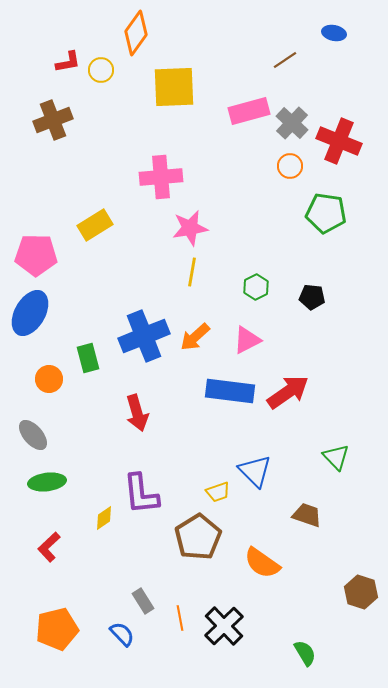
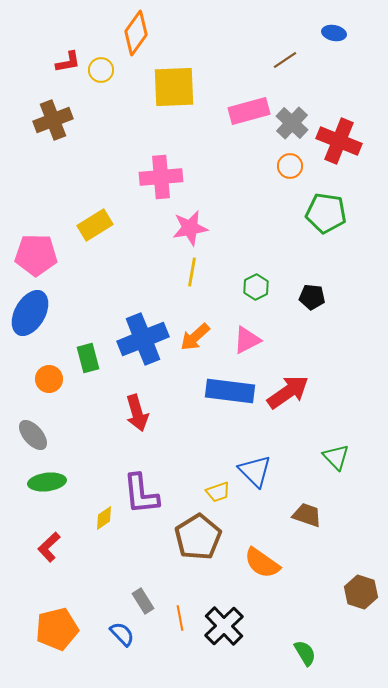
blue cross at (144, 336): moved 1 px left, 3 px down
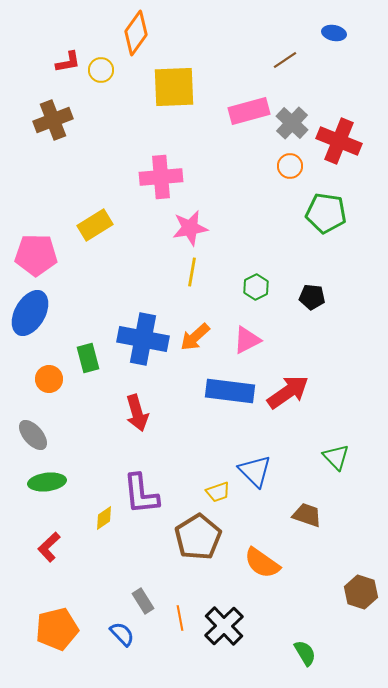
blue cross at (143, 339): rotated 33 degrees clockwise
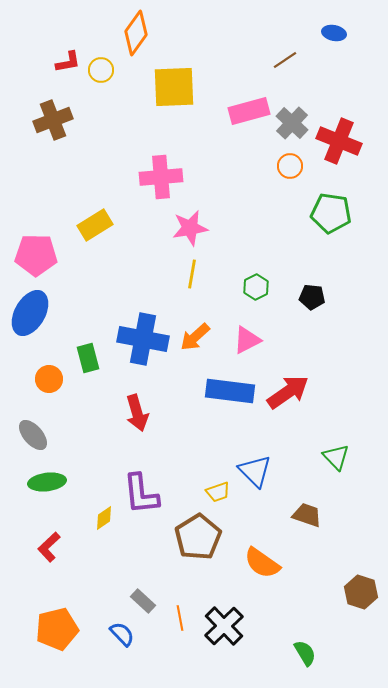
green pentagon at (326, 213): moved 5 px right
yellow line at (192, 272): moved 2 px down
gray rectangle at (143, 601): rotated 15 degrees counterclockwise
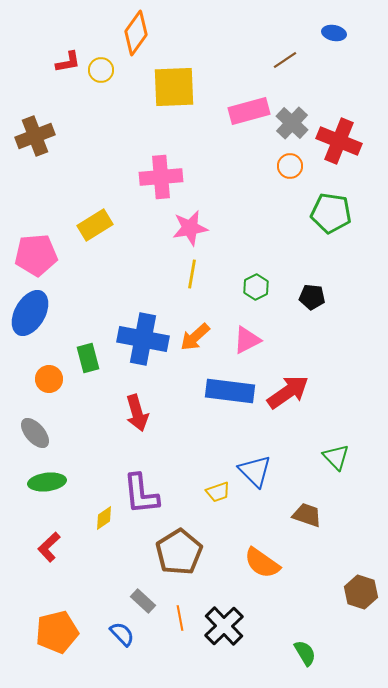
brown cross at (53, 120): moved 18 px left, 16 px down
pink pentagon at (36, 255): rotated 6 degrees counterclockwise
gray ellipse at (33, 435): moved 2 px right, 2 px up
brown pentagon at (198, 537): moved 19 px left, 15 px down
orange pentagon at (57, 629): moved 3 px down
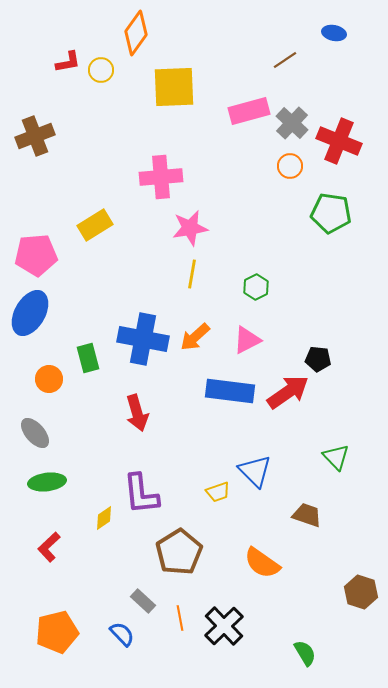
black pentagon at (312, 297): moved 6 px right, 62 px down
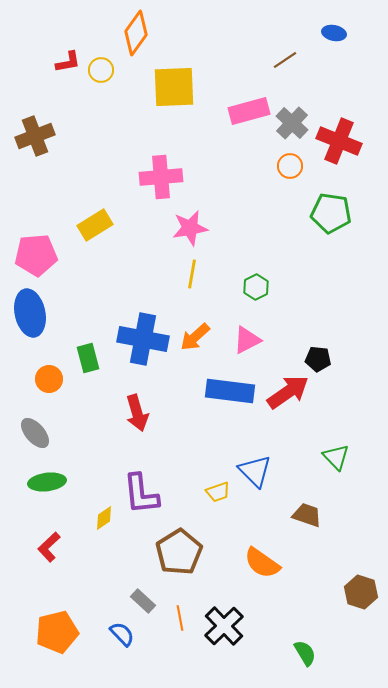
blue ellipse at (30, 313): rotated 42 degrees counterclockwise
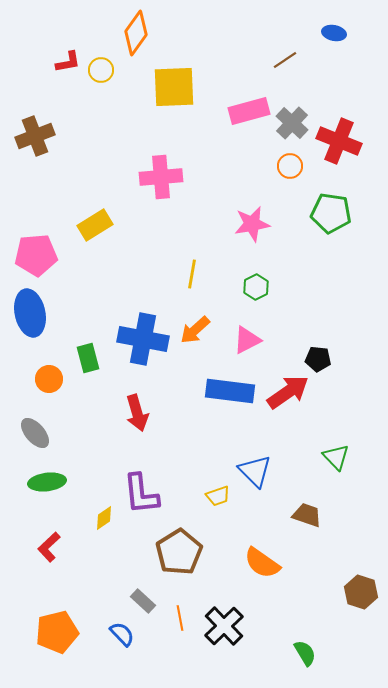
pink star at (190, 228): moved 62 px right, 4 px up
orange arrow at (195, 337): moved 7 px up
yellow trapezoid at (218, 492): moved 4 px down
